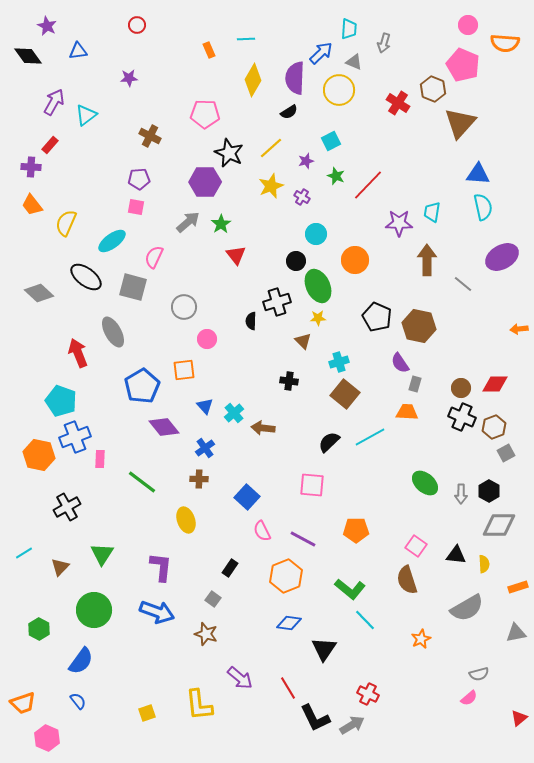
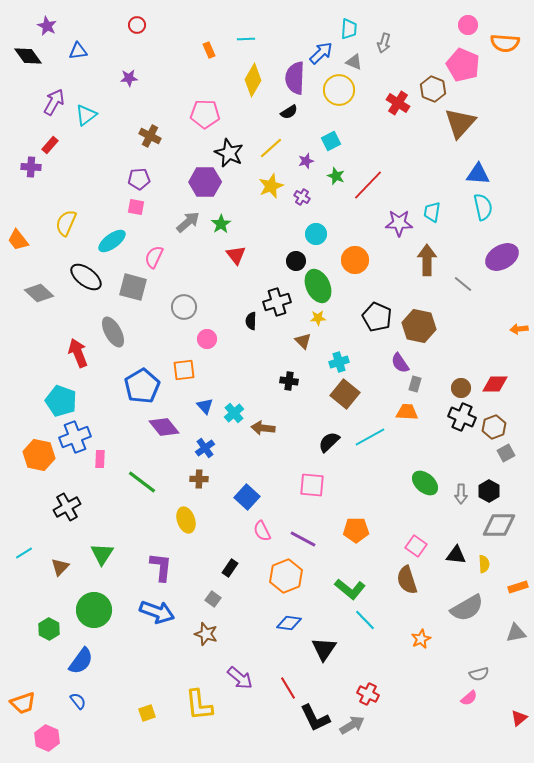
orange trapezoid at (32, 205): moved 14 px left, 35 px down
green hexagon at (39, 629): moved 10 px right
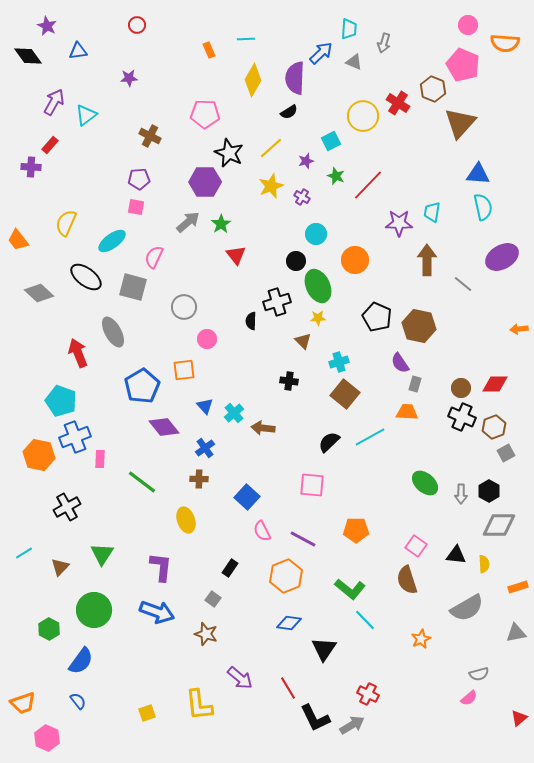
yellow circle at (339, 90): moved 24 px right, 26 px down
